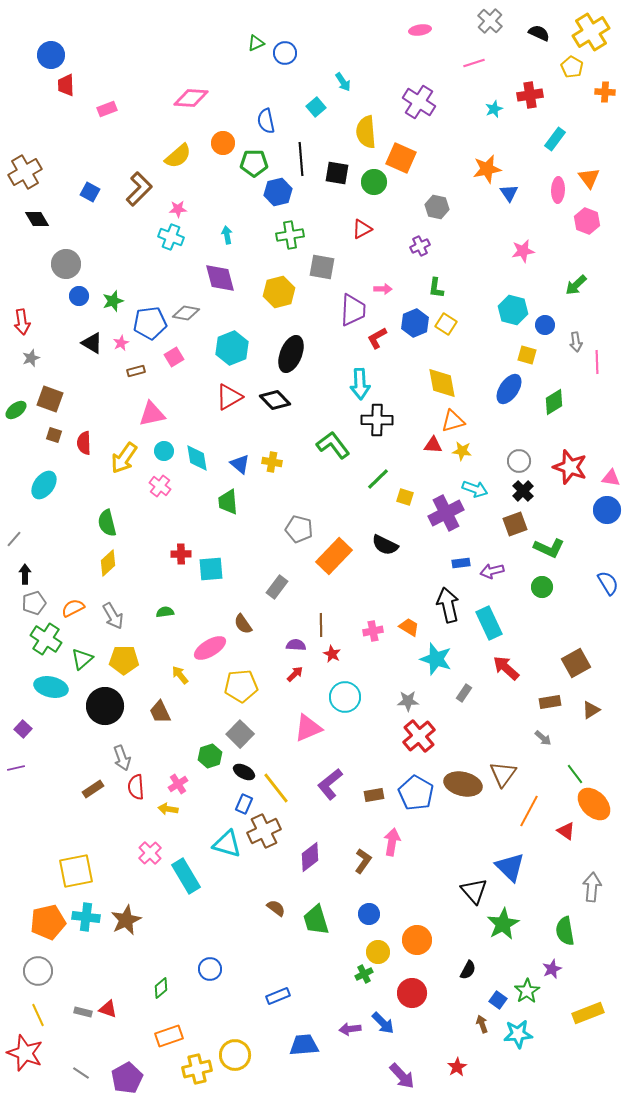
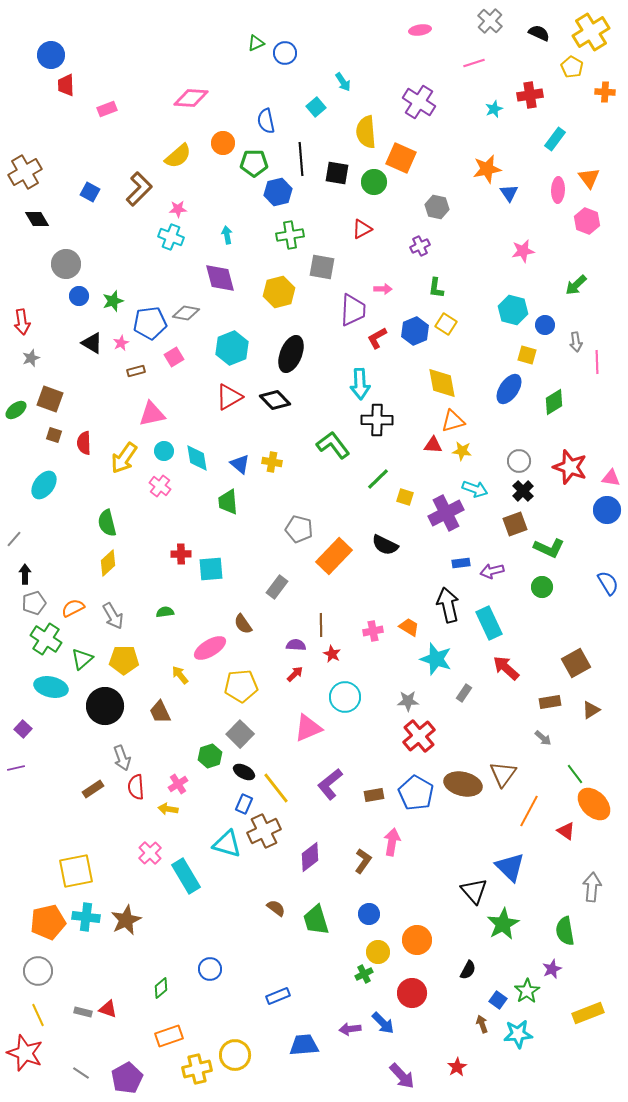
blue hexagon at (415, 323): moved 8 px down
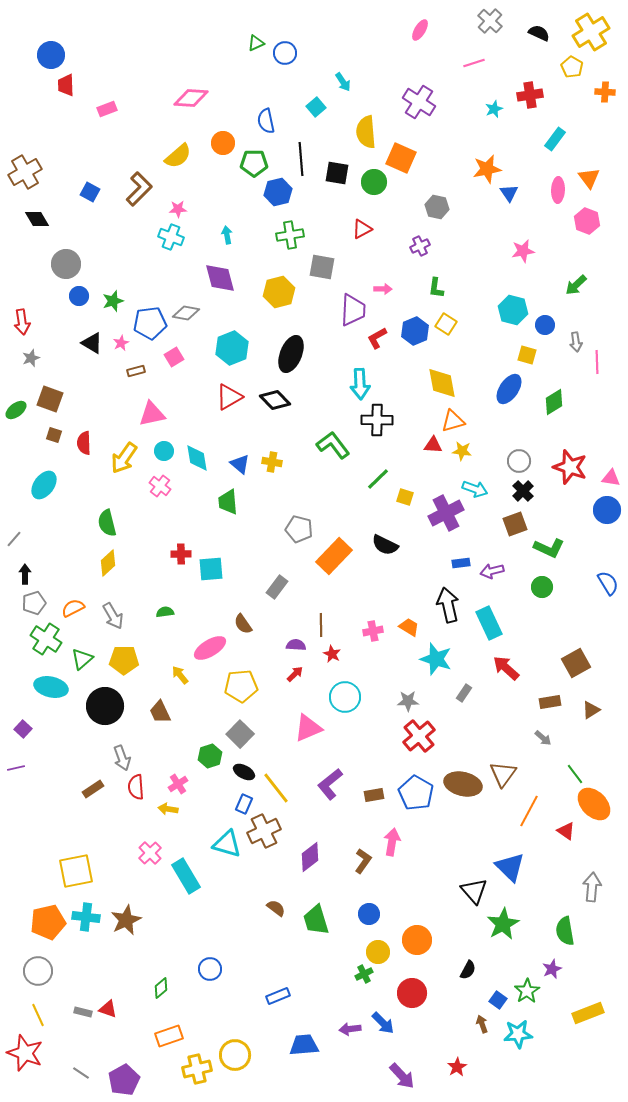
pink ellipse at (420, 30): rotated 50 degrees counterclockwise
purple pentagon at (127, 1078): moved 3 px left, 2 px down
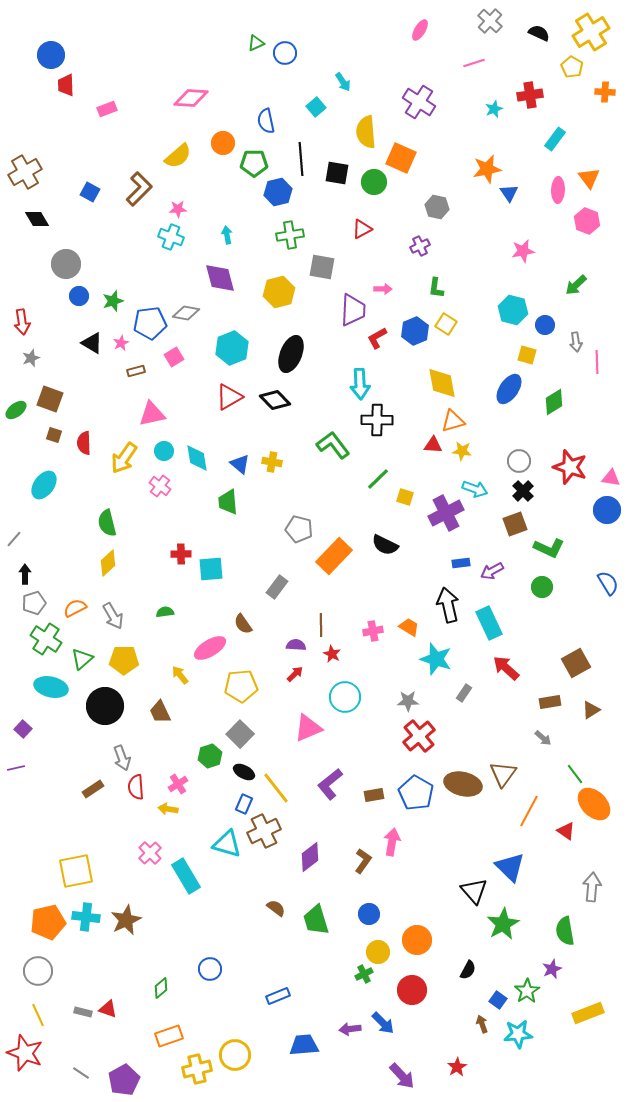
purple arrow at (492, 571): rotated 15 degrees counterclockwise
orange semicircle at (73, 608): moved 2 px right
red circle at (412, 993): moved 3 px up
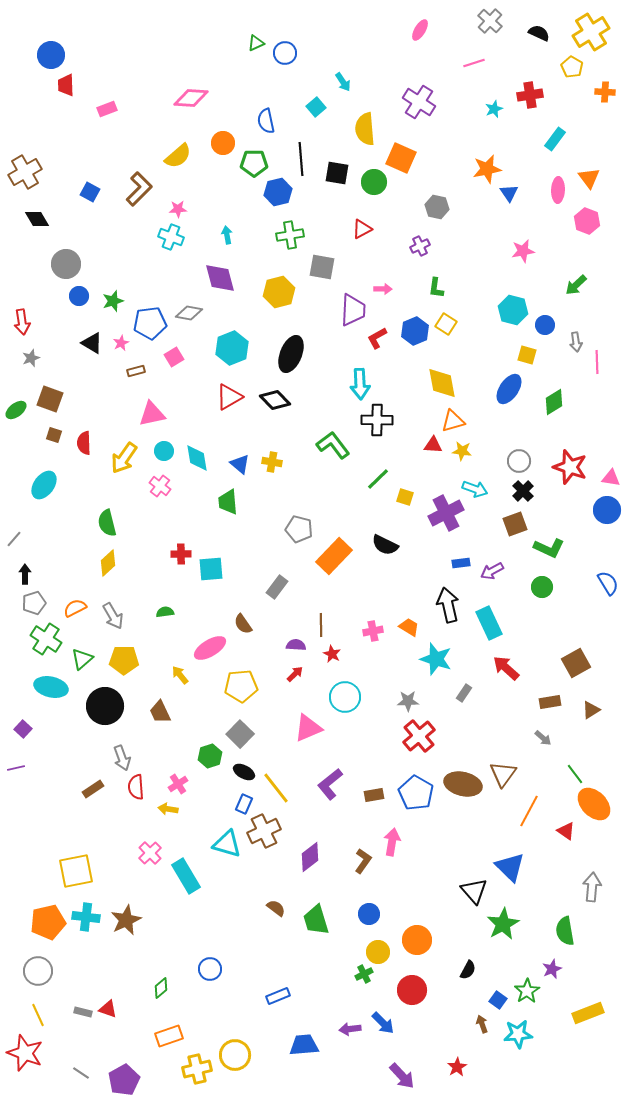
yellow semicircle at (366, 132): moved 1 px left, 3 px up
gray diamond at (186, 313): moved 3 px right
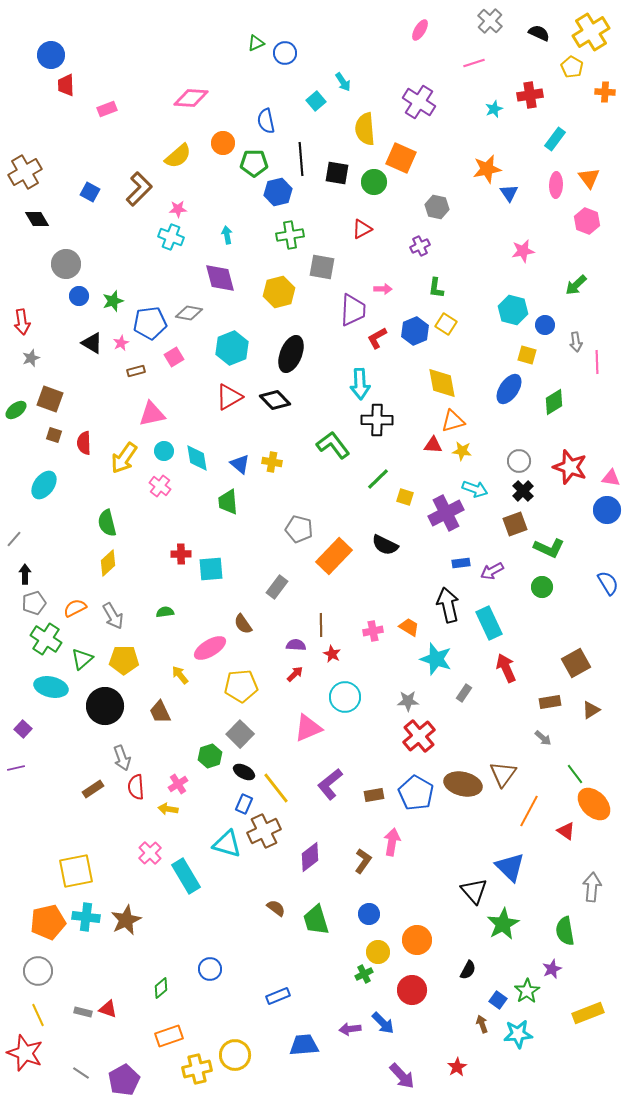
cyan square at (316, 107): moved 6 px up
pink ellipse at (558, 190): moved 2 px left, 5 px up
red arrow at (506, 668): rotated 24 degrees clockwise
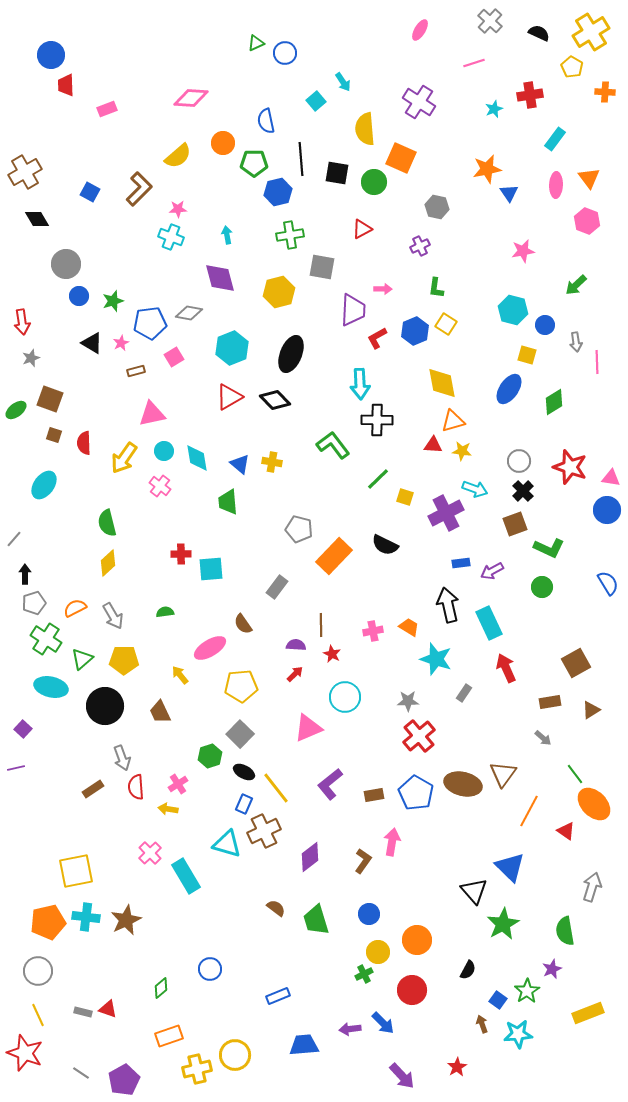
gray arrow at (592, 887): rotated 12 degrees clockwise
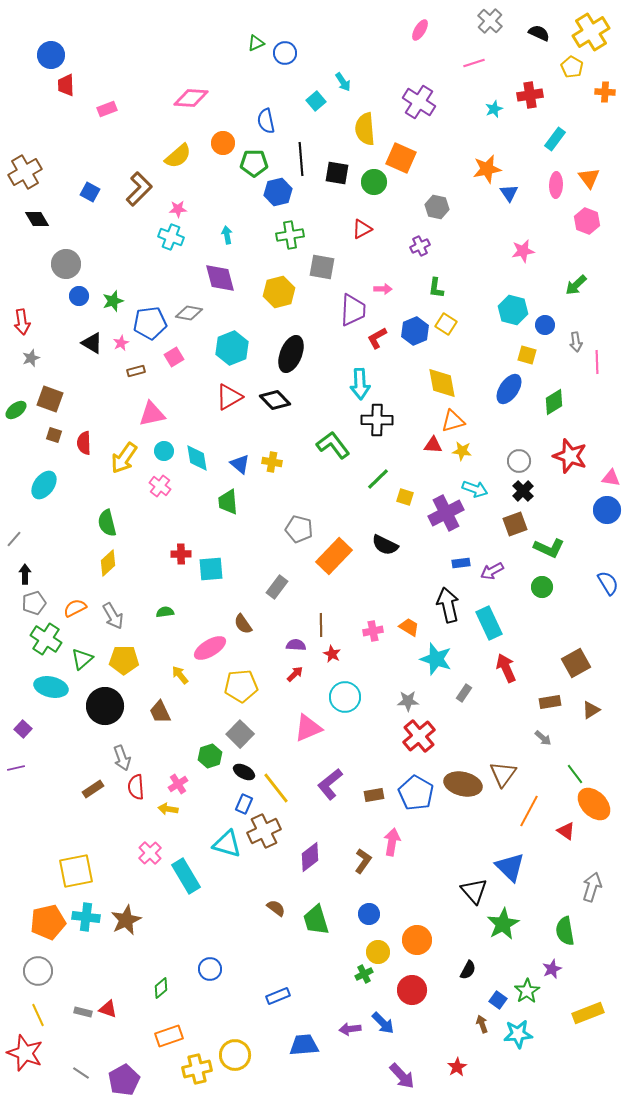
red star at (570, 467): moved 11 px up
